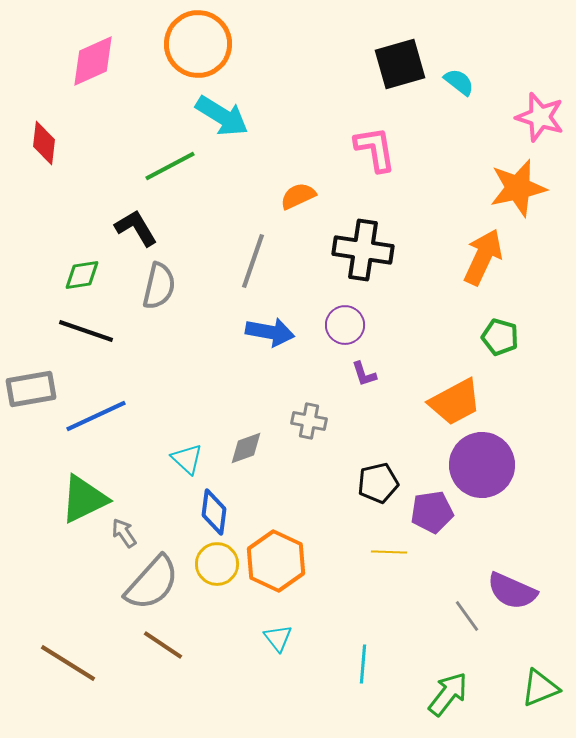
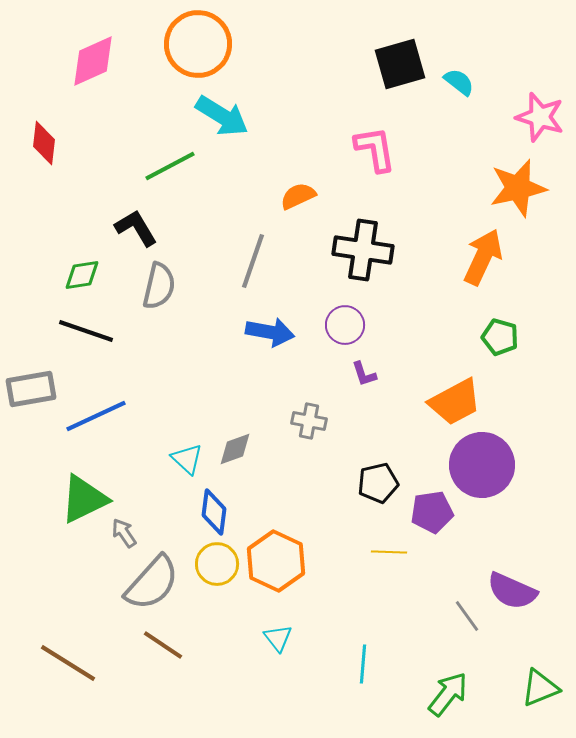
gray diamond at (246, 448): moved 11 px left, 1 px down
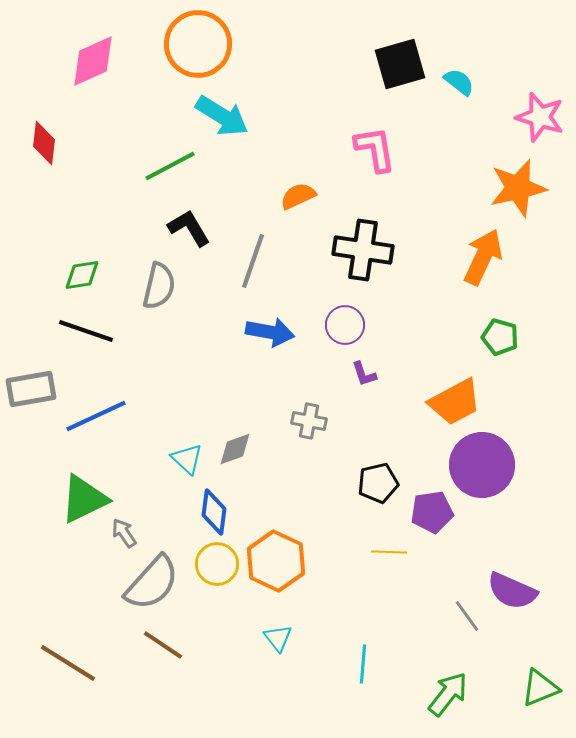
black L-shape at (136, 228): moved 53 px right
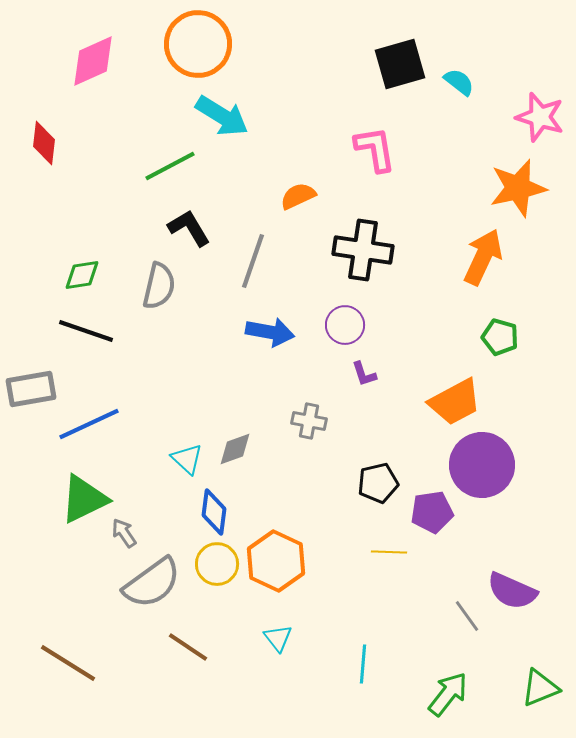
blue line at (96, 416): moved 7 px left, 8 px down
gray semicircle at (152, 583): rotated 12 degrees clockwise
brown line at (163, 645): moved 25 px right, 2 px down
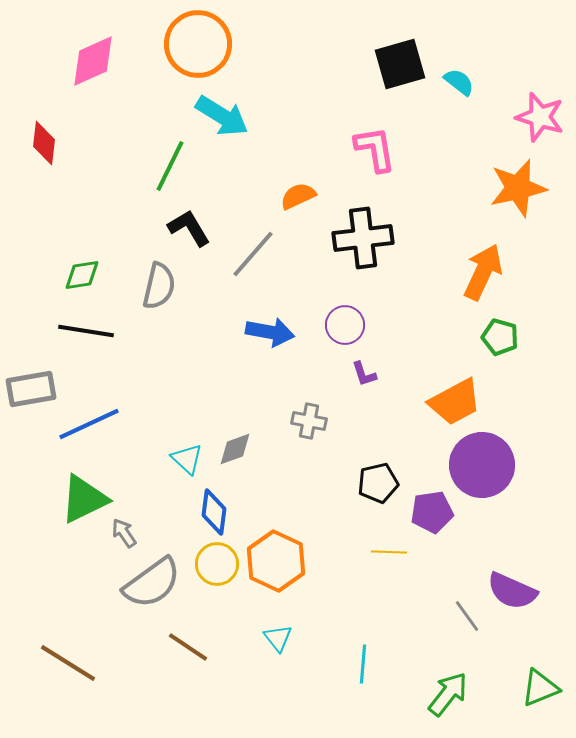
green line at (170, 166): rotated 36 degrees counterclockwise
black cross at (363, 250): moved 12 px up; rotated 16 degrees counterclockwise
orange arrow at (483, 257): moved 15 px down
gray line at (253, 261): moved 7 px up; rotated 22 degrees clockwise
black line at (86, 331): rotated 10 degrees counterclockwise
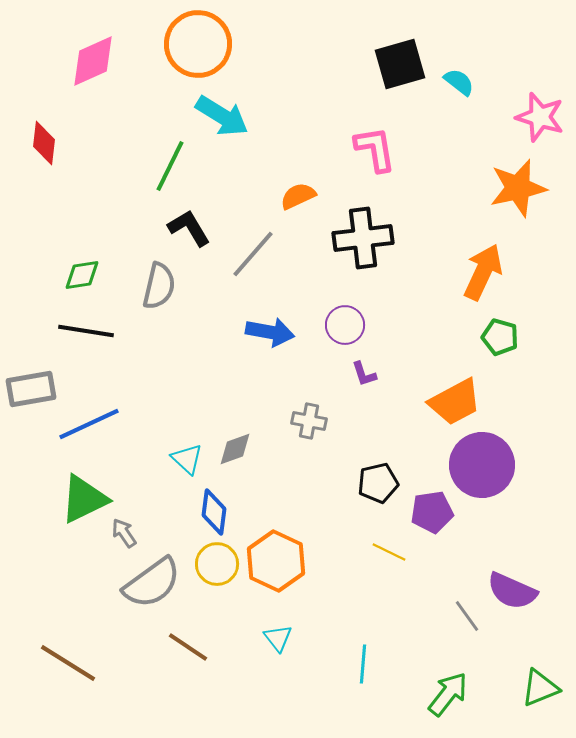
yellow line at (389, 552): rotated 24 degrees clockwise
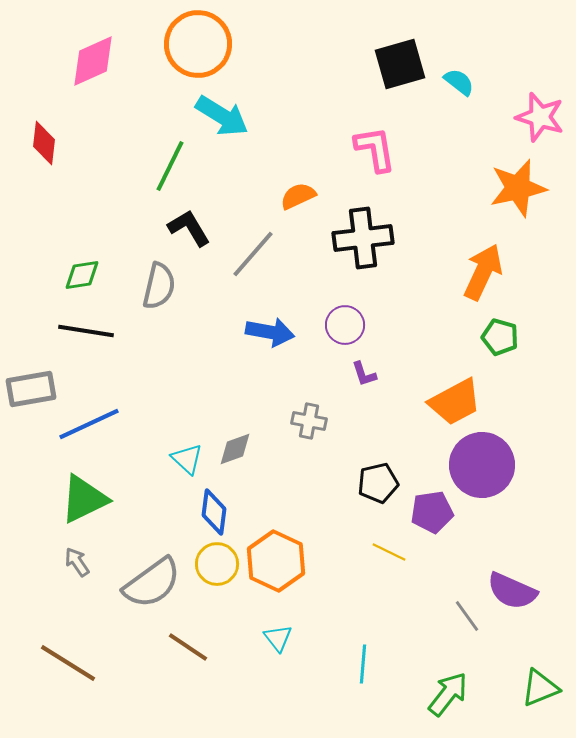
gray arrow at (124, 533): moved 47 px left, 29 px down
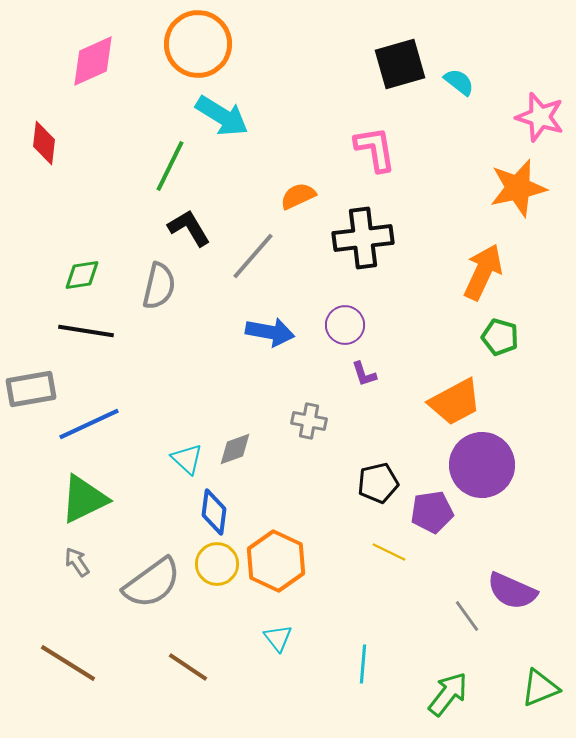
gray line at (253, 254): moved 2 px down
brown line at (188, 647): moved 20 px down
